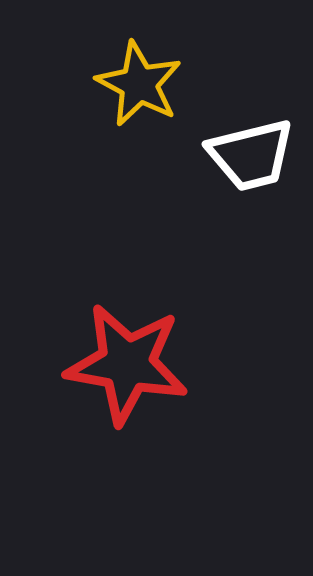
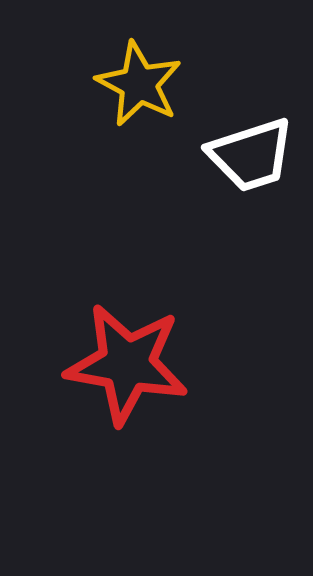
white trapezoid: rotated 4 degrees counterclockwise
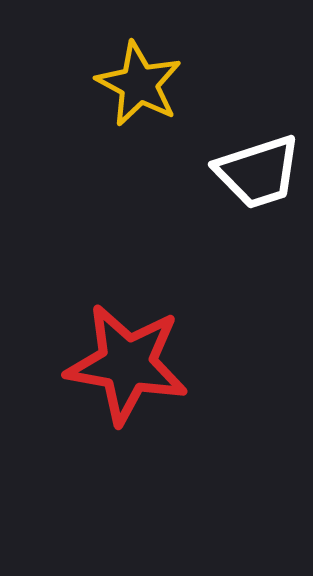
white trapezoid: moved 7 px right, 17 px down
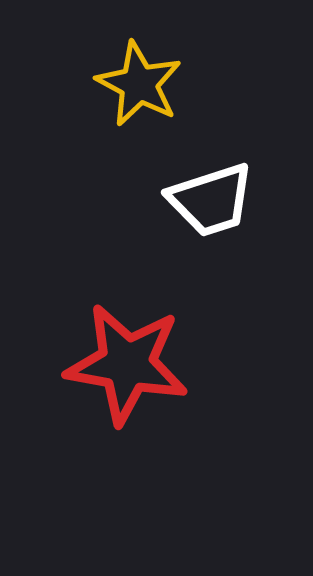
white trapezoid: moved 47 px left, 28 px down
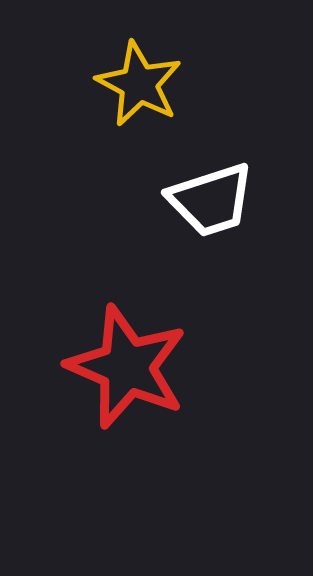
red star: moved 3 px down; rotated 13 degrees clockwise
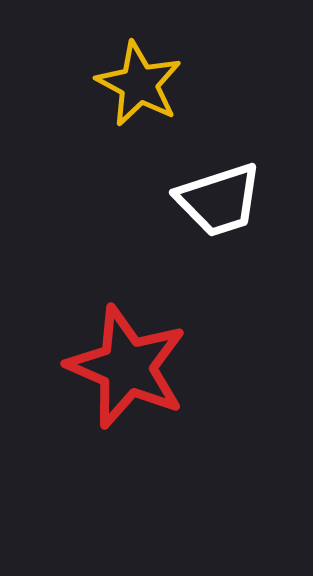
white trapezoid: moved 8 px right
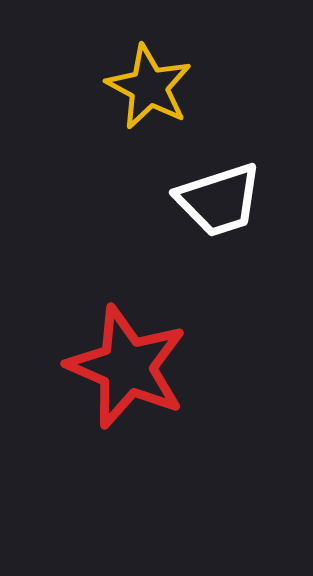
yellow star: moved 10 px right, 3 px down
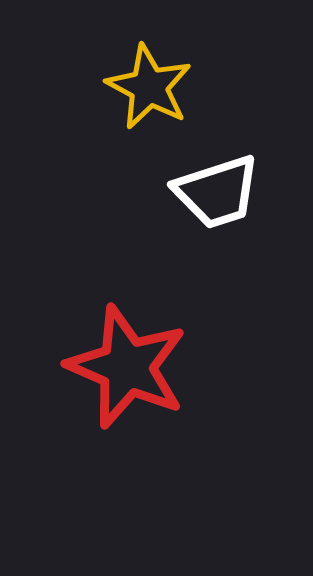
white trapezoid: moved 2 px left, 8 px up
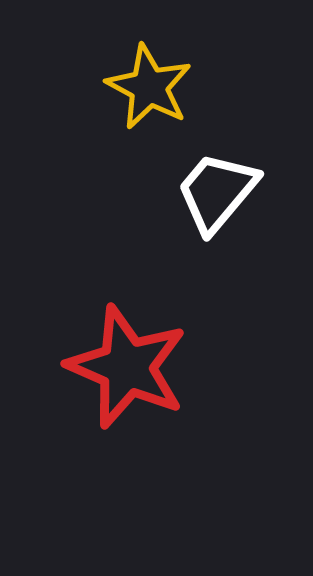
white trapezoid: rotated 148 degrees clockwise
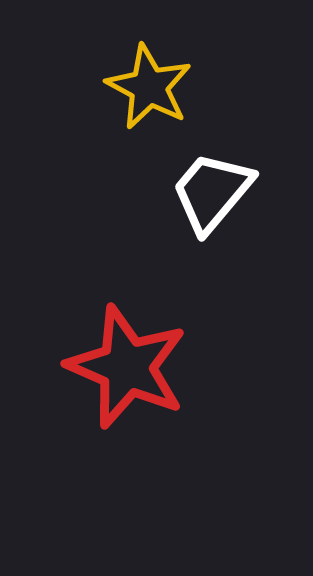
white trapezoid: moved 5 px left
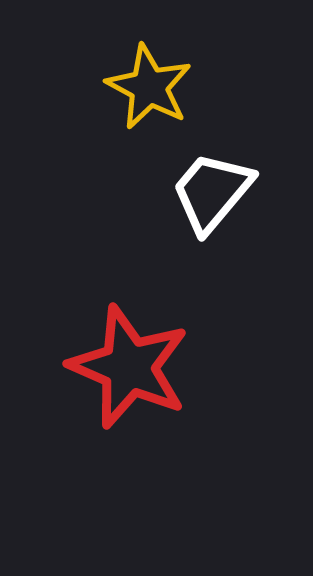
red star: moved 2 px right
